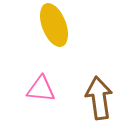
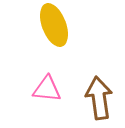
pink triangle: moved 6 px right
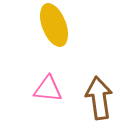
pink triangle: moved 1 px right
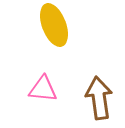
pink triangle: moved 5 px left
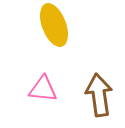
brown arrow: moved 3 px up
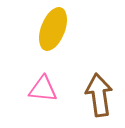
yellow ellipse: moved 1 px left, 4 px down; rotated 42 degrees clockwise
